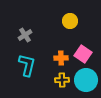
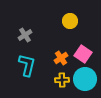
orange cross: rotated 32 degrees counterclockwise
cyan circle: moved 1 px left, 1 px up
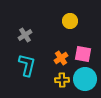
pink square: rotated 24 degrees counterclockwise
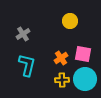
gray cross: moved 2 px left, 1 px up
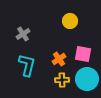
orange cross: moved 2 px left, 1 px down
cyan circle: moved 2 px right
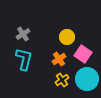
yellow circle: moved 3 px left, 16 px down
pink square: rotated 24 degrees clockwise
cyan L-shape: moved 3 px left, 6 px up
yellow cross: rotated 32 degrees counterclockwise
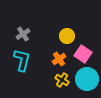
yellow circle: moved 1 px up
cyan L-shape: moved 2 px left, 1 px down
yellow cross: rotated 24 degrees counterclockwise
